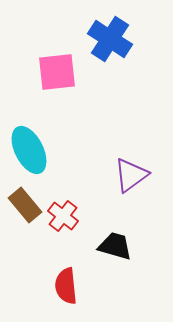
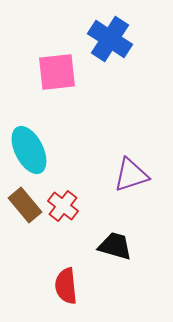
purple triangle: rotated 18 degrees clockwise
red cross: moved 10 px up
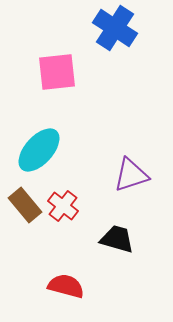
blue cross: moved 5 px right, 11 px up
cyan ellipse: moved 10 px right; rotated 69 degrees clockwise
black trapezoid: moved 2 px right, 7 px up
red semicircle: rotated 111 degrees clockwise
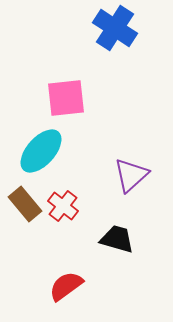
pink square: moved 9 px right, 26 px down
cyan ellipse: moved 2 px right, 1 px down
purple triangle: rotated 24 degrees counterclockwise
brown rectangle: moved 1 px up
red semicircle: rotated 51 degrees counterclockwise
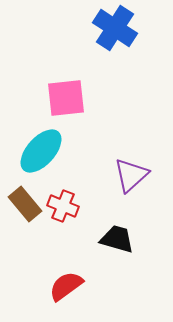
red cross: rotated 16 degrees counterclockwise
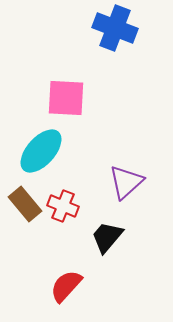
blue cross: rotated 12 degrees counterclockwise
pink square: rotated 9 degrees clockwise
purple triangle: moved 5 px left, 7 px down
black trapezoid: moved 10 px left, 2 px up; rotated 66 degrees counterclockwise
red semicircle: rotated 12 degrees counterclockwise
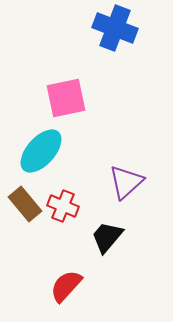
pink square: rotated 15 degrees counterclockwise
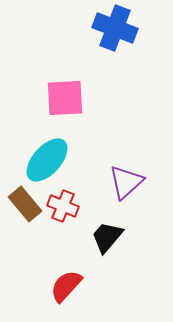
pink square: moved 1 px left; rotated 9 degrees clockwise
cyan ellipse: moved 6 px right, 9 px down
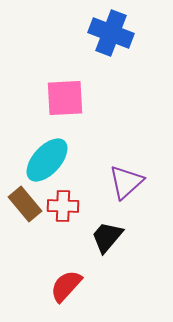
blue cross: moved 4 px left, 5 px down
red cross: rotated 20 degrees counterclockwise
